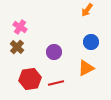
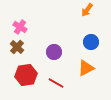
red hexagon: moved 4 px left, 4 px up
red line: rotated 42 degrees clockwise
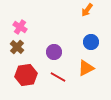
red line: moved 2 px right, 6 px up
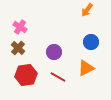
brown cross: moved 1 px right, 1 px down
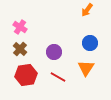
blue circle: moved 1 px left, 1 px down
brown cross: moved 2 px right, 1 px down
orange triangle: rotated 30 degrees counterclockwise
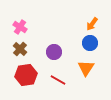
orange arrow: moved 5 px right, 14 px down
red line: moved 3 px down
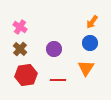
orange arrow: moved 2 px up
purple circle: moved 3 px up
red line: rotated 28 degrees counterclockwise
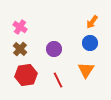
orange triangle: moved 2 px down
red line: rotated 63 degrees clockwise
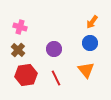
pink cross: rotated 16 degrees counterclockwise
brown cross: moved 2 px left, 1 px down
orange triangle: rotated 12 degrees counterclockwise
red line: moved 2 px left, 2 px up
